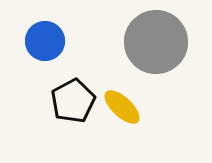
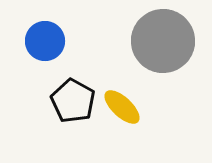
gray circle: moved 7 px right, 1 px up
black pentagon: rotated 15 degrees counterclockwise
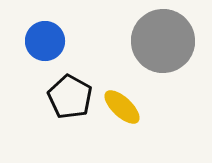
black pentagon: moved 3 px left, 4 px up
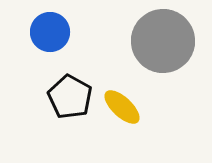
blue circle: moved 5 px right, 9 px up
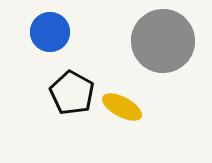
black pentagon: moved 2 px right, 4 px up
yellow ellipse: rotated 15 degrees counterclockwise
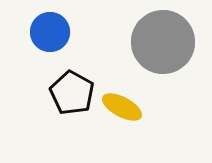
gray circle: moved 1 px down
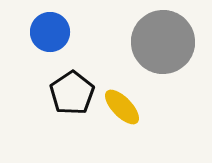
black pentagon: rotated 9 degrees clockwise
yellow ellipse: rotated 18 degrees clockwise
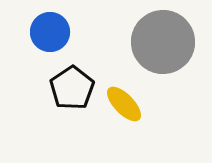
black pentagon: moved 5 px up
yellow ellipse: moved 2 px right, 3 px up
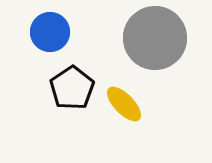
gray circle: moved 8 px left, 4 px up
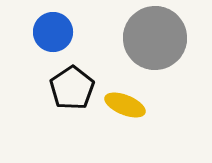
blue circle: moved 3 px right
yellow ellipse: moved 1 px right, 1 px down; rotated 24 degrees counterclockwise
